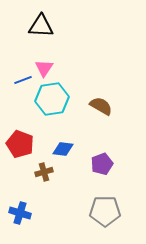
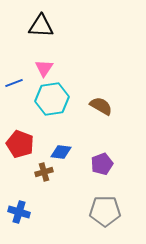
blue line: moved 9 px left, 3 px down
blue diamond: moved 2 px left, 3 px down
blue cross: moved 1 px left, 1 px up
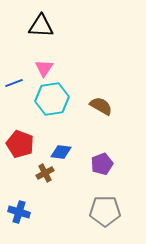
brown cross: moved 1 px right, 1 px down; rotated 12 degrees counterclockwise
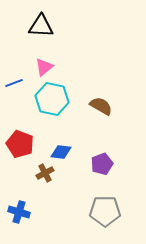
pink triangle: moved 1 px up; rotated 18 degrees clockwise
cyan hexagon: rotated 20 degrees clockwise
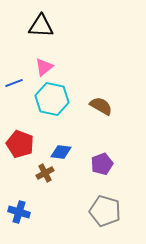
gray pentagon: rotated 16 degrees clockwise
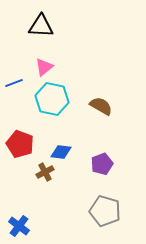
brown cross: moved 1 px up
blue cross: moved 14 px down; rotated 20 degrees clockwise
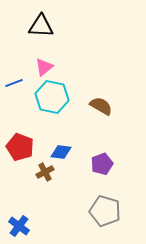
cyan hexagon: moved 2 px up
red pentagon: moved 3 px down
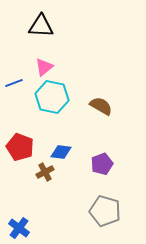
blue cross: moved 2 px down
